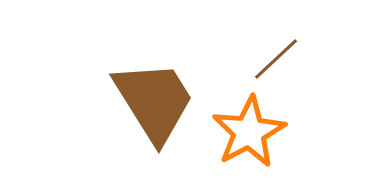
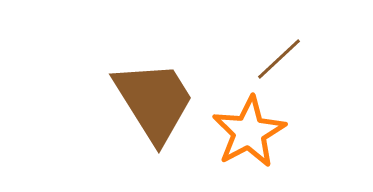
brown line: moved 3 px right
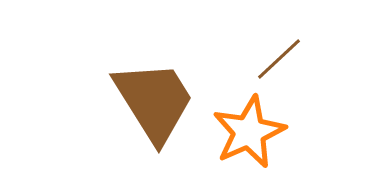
orange star: rotated 4 degrees clockwise
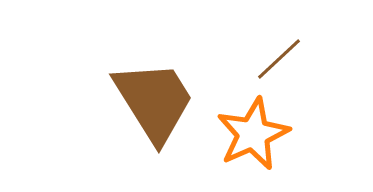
orange star: moved 4 px right, 2 px down
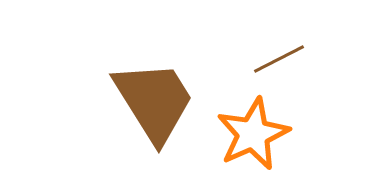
brown line: rotated 16 degrees clockwise
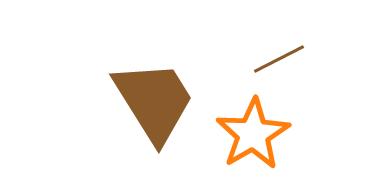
orange star: rotated 6 degrees counterclockwise
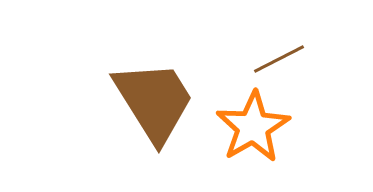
orange star: moved 7 px up
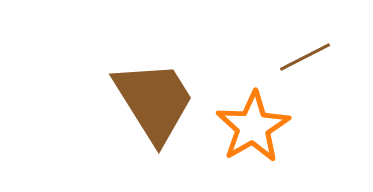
brown line: moved 26 px right, 2 px up
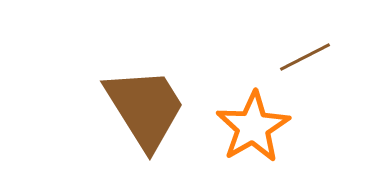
brown trapezoid: moved 9 px left, 7 px down
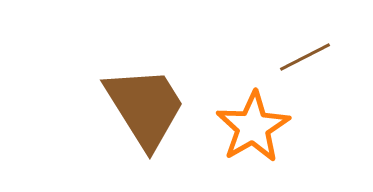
brown trapezoid: moved 1 px up
